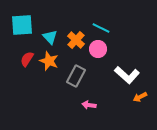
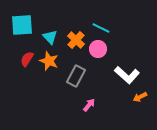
pink arrow: rotated 120 degrees clockwise
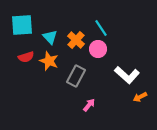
cyan line: rotated 30 degrees clockwise
red semicircle: moved 1 px left, 2 px up; rotated 140 degrees counterclockwise
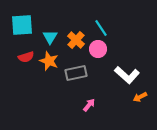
cyan triangle: rotated 14 degrees clockwise
gray rectangle: moved 3 px up; rotated 50 degrees clockwise
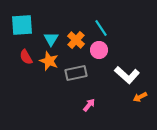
cyan triangle: moved 1 px right, 2 px down
pink circle: moved 1 px right, 1 px down
red semicircle: rotated 77 degrees clockwise
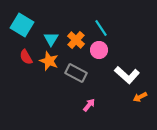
cyan square: rotated 35 degrees clockwise
gray rectangle: rotated 40 degrees clockwise
